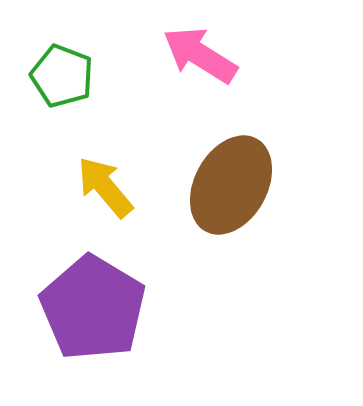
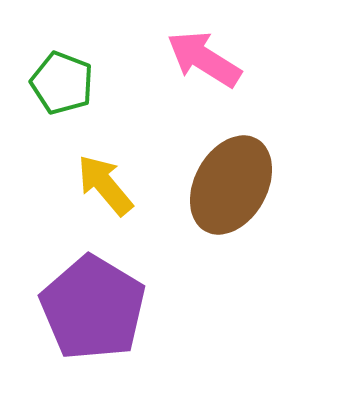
pink arrow: moved 4 px right, 4 px down
green pentagon: moved 7 px down
yellow arrow: moved 2 px up
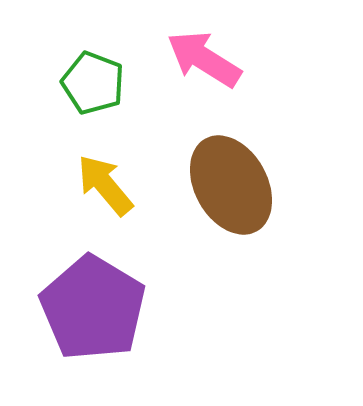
green pentagon: moved 31 px right
brown ellipse: rotated 58 degrees counterclockwise
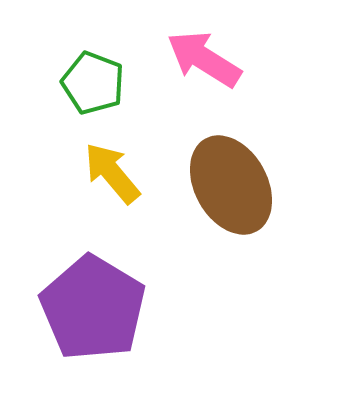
yellow arrow: moved 7 px right, 12 px up
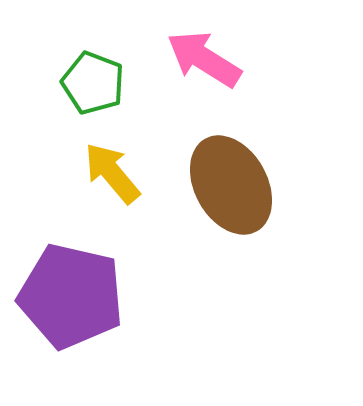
purple pentagon: moved 22 px left, 12 px up; rotated 18 degrees counterclockwise
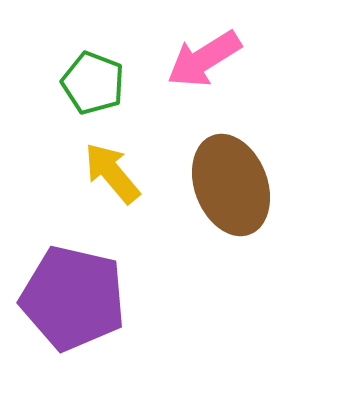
pink arrow: rotated 64 degrees counterclockwise
brown ellipse: rotated 8 degrees clockwise
purple pentagon: moved 2 px right, 2 px down
